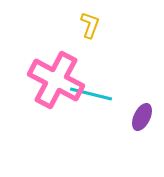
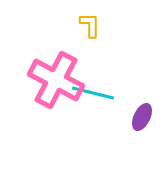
yellow L-shape: rotated 20 degrees counterclockwise
cyan line: moved 2 px right, 1 px up
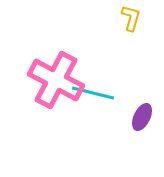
yellow L-shape: moved 41 px right, 7 px up; rotated 16 degrees clockwise
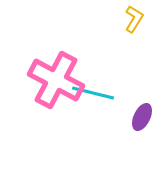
yellow L-shape: moved 3 px right, 1 px down; rotated 16 degrees clockwise
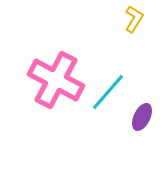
cyan line: moved 15 px right, 1 px up; rotated 63 degrees counterclockwise
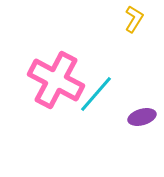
cyan line: moved 12 px left, 2 px down
purple ellipse: rotated 48 degrees clockwise
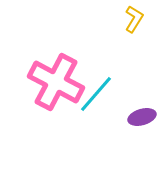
pink cross: moved 2 px down
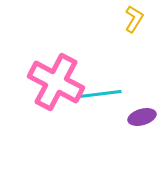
cyan line: moved 4 px right; rotated 42 degrees clockwise
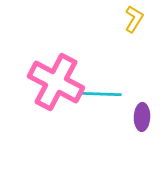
cyan line: rotated 9 degrees clockwise
purple ellipse: rotated 72 degrees counterclockwise
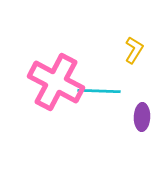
yellow L-shape: moved 31 px down
cyan line: moved 1 px left, 3 px up
